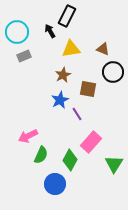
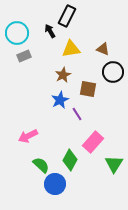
cyan circle: moved 1 px down
pink rectangle: moved 2 px right
green semicircle: moved 10 px down; rotated 72 degrees counterclockwise
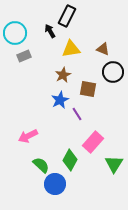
cyan circle: moved 2 px left
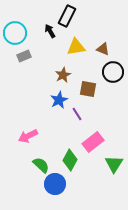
yellow triangle: moved 5 px right, 2 px up
blue star: moved 1 px left
pink rectangle: rotated 10 degrees clockwise
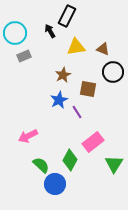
purple line: moved 2 px up
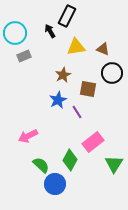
black circle: moved 1 px left, 1 px down
blue star: moved 1 px left
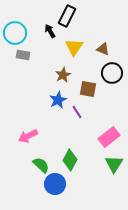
yellow triangle: moved 2 px left; rotated 48 degrees counterclockwise
gray rectangle: moved 1 px left, 1 px up; rotated 32 degrees clockwise
pink rectangle: moved 16 px right, 5 px up
